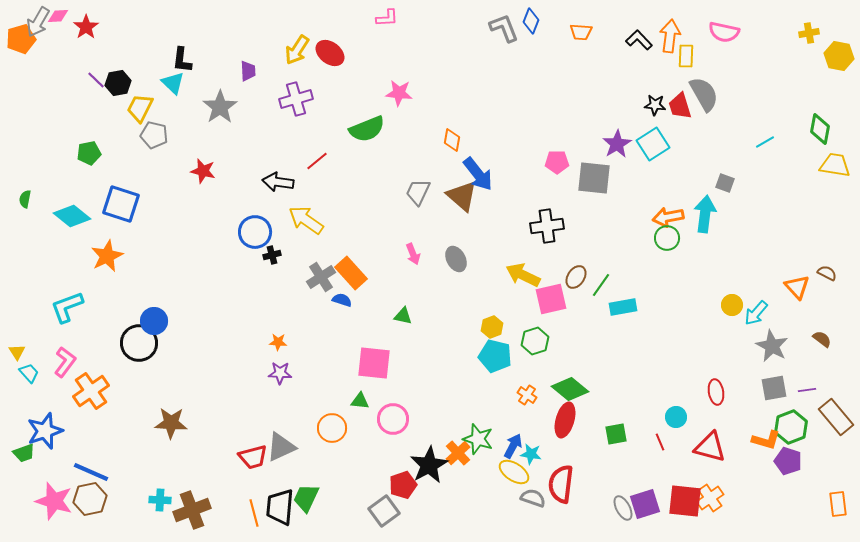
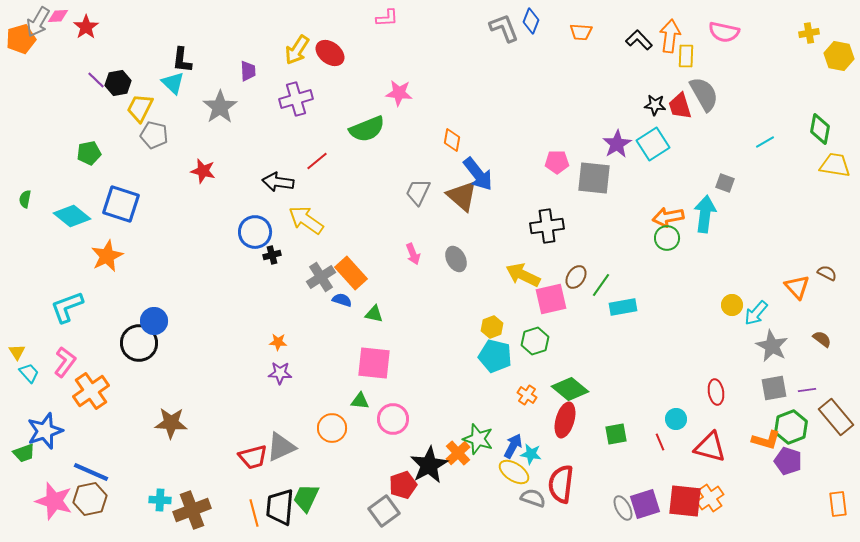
green triangle at (403, 316): moved 29 px left, 2 px up
cyan circle at (676, 417): moved 2 px down
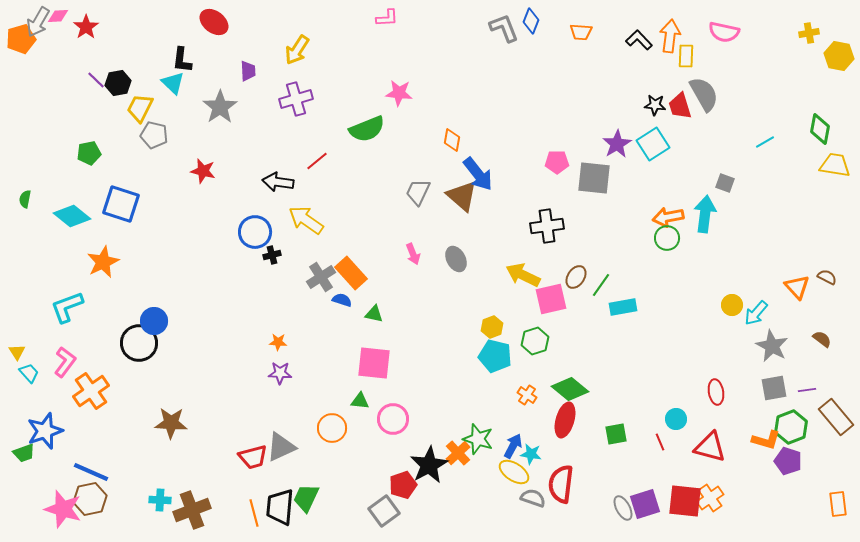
red ellipse at (330, 53): moved 116 px left, 31 px up
orange star at (107, 256): moved 4 px left, 6 px down
brown semicircle at (827, 273): moved 4 px down
pink star at (54, 501): moved 9 px right, 8 px down
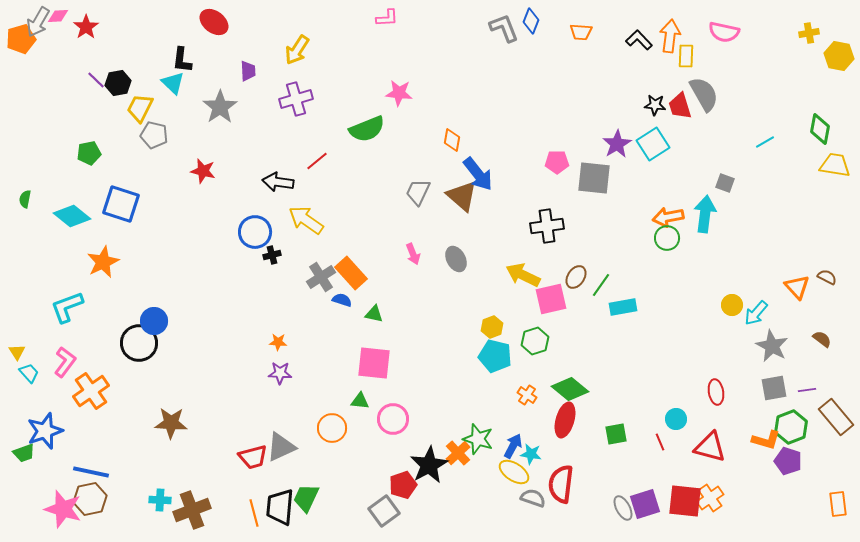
blue line at (91, 472): rotated 12 degrees counterclockwise
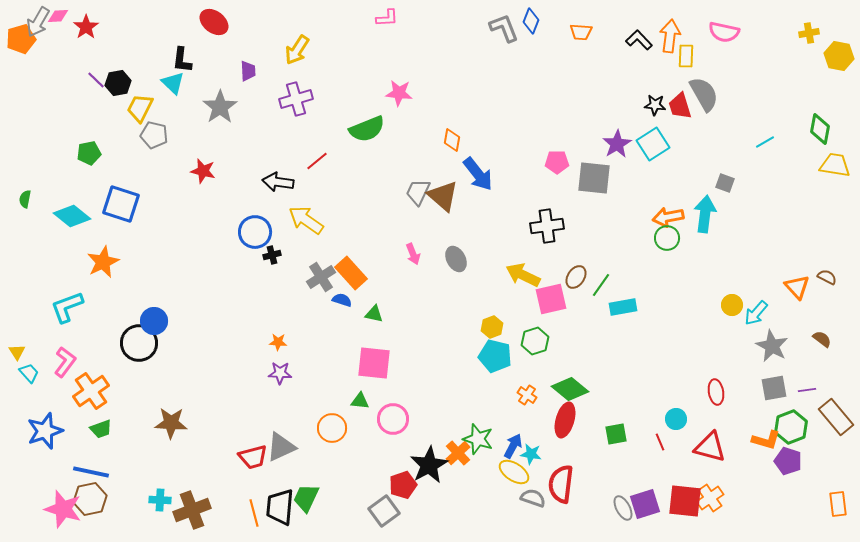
brown triangle at (462, 196): moved 19 px left
green trapezoid at (24, 453): moved 77 px right, 24 px up
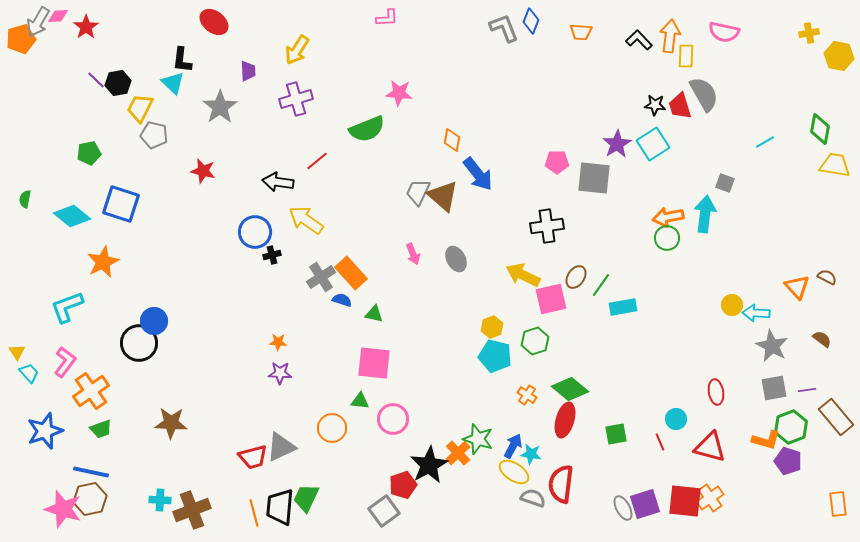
cyan arrow at (756, 313): rotated 52 degrees clockwise
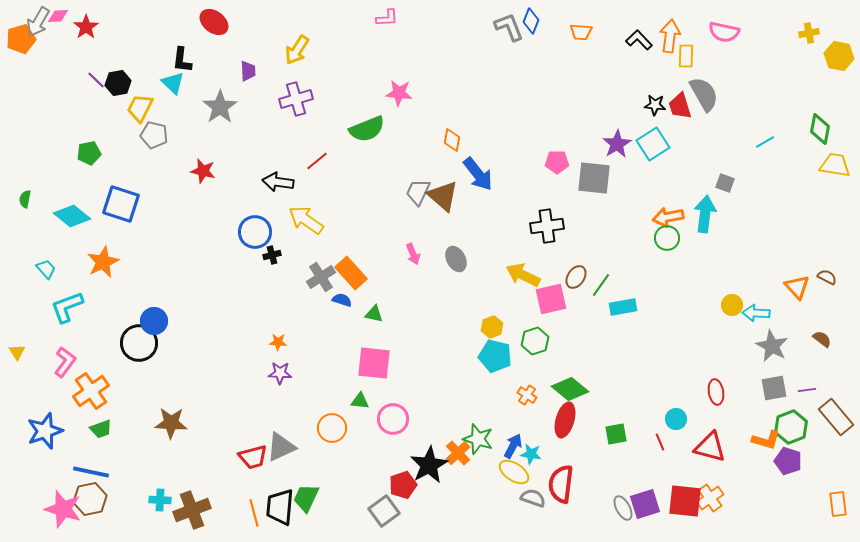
gray L-shape at (504, 28): moved 5 px right, 1 px up
cyan trapezoid at (29, 373): moved 17 px right, 104 px up
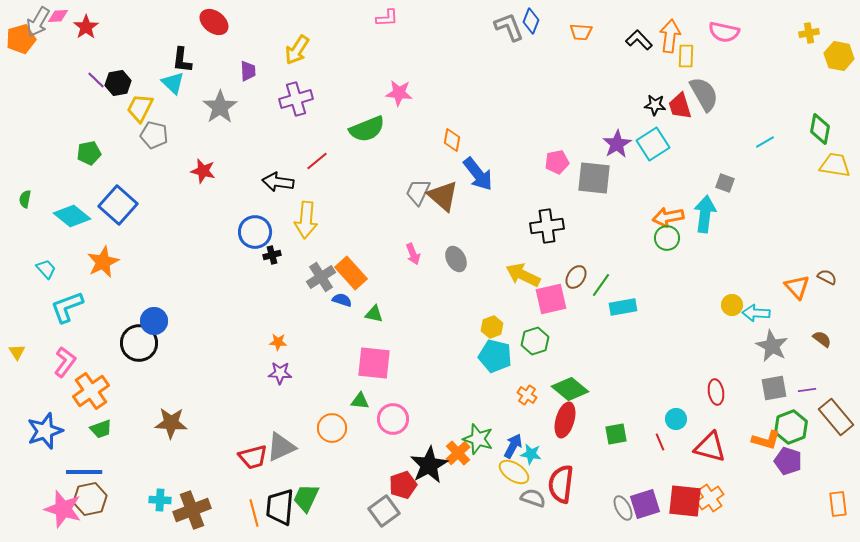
pink pentagon at (557, 162): rotated 10 degrees counterclockwise
blue square at (121, 204): moved 3 px left, 1 px down; rotated 24 degrees clockwise
yellow arrow at (306, 220): rotated 120 degrees counterclockwise
blue line at (91, 472): moved 7 px left; rotated 12 degrees counterclockwise
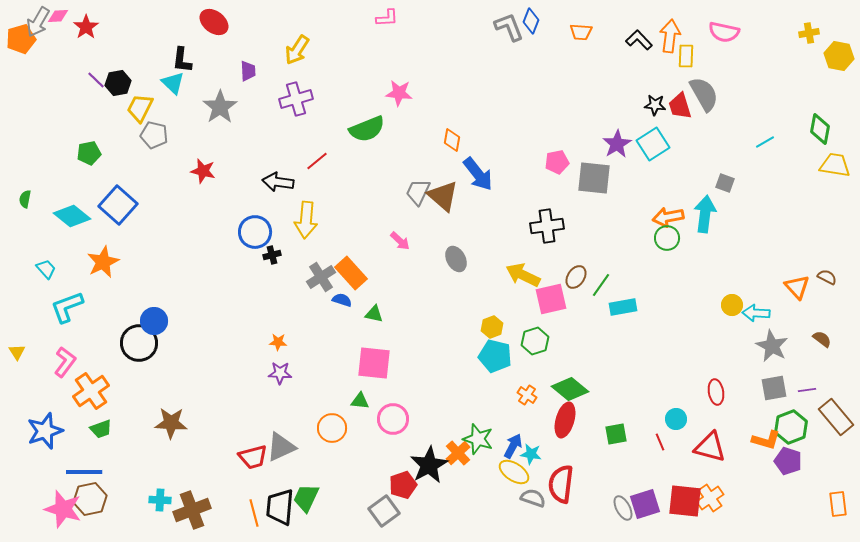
pink arrow at (413, 254): moved 13 px left, 13 px up; rotated 25 degrees counterclockwise
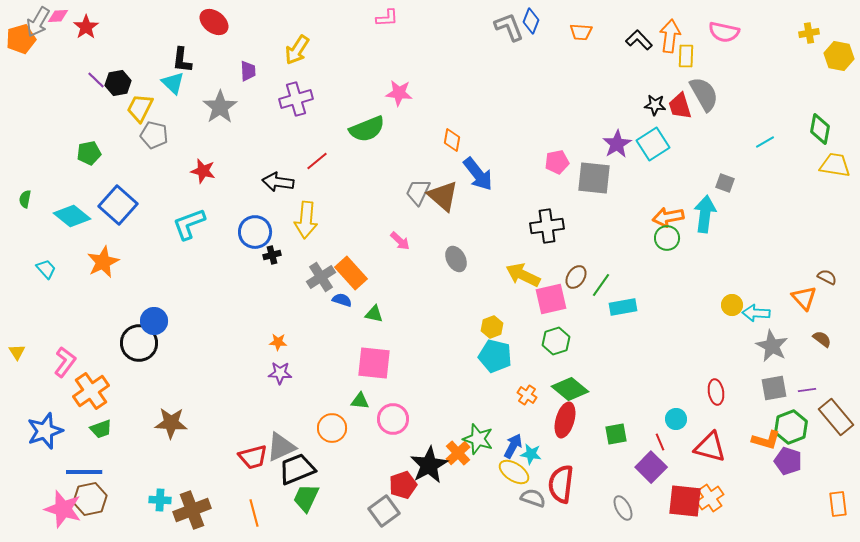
orange triangle at (797, 287): moved 7 px right, 11 px down
cyan L-shape at (67, 307): moved 122 px right, 83 px up
green hexagon at (535, 341): moved 21 px right
purple square at (645, 504): moved 6 px right, 37 px up; rotated 28 degrees counterclockwise
black trapezoid at (280, 507): moved 17 px right, 38 px up; rotated 63 degrees clockwise
